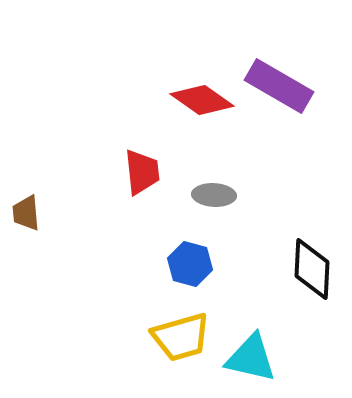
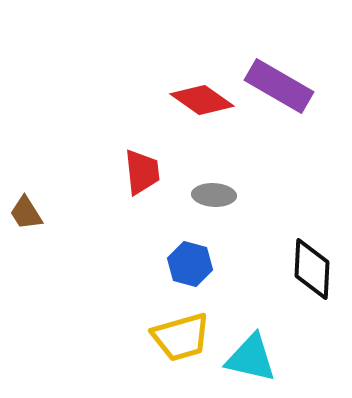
brown trapezoid: rotated 27 degrees counterclockwise
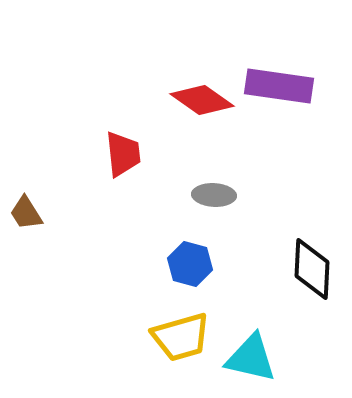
purple rectangle: rotated 22 degrees counterclockwise
red trapezoid: moved 19 px left, 18 px up
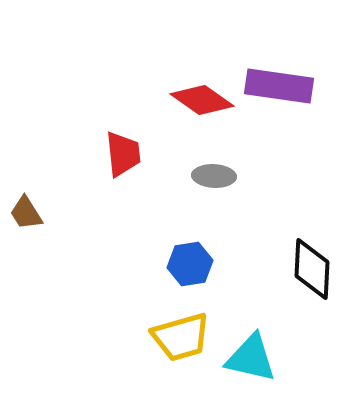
gray ellipse: moved 19 px up
blue hexagon: rotated 24 degrees counterclockwise
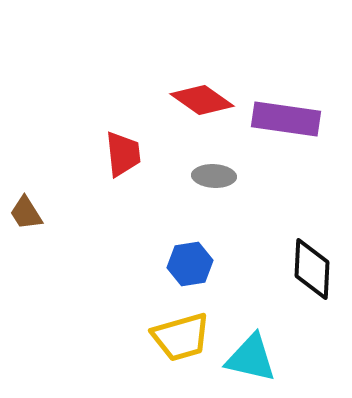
purple rectangle: moved 7 px right, 33 px down
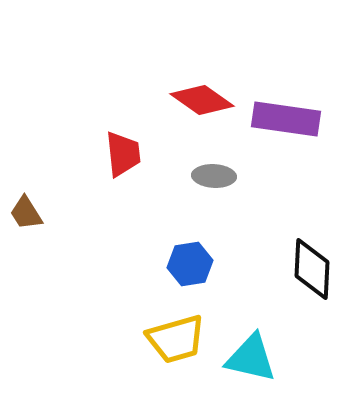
yellow trapezoid: moved 5 px left, 2 px down
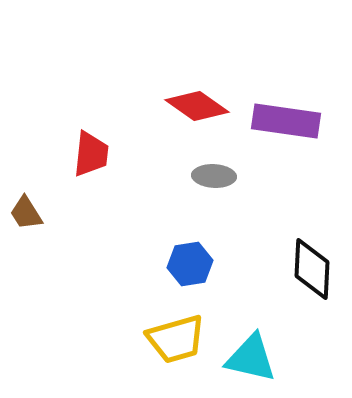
red diamond: moved 5 px left, 6 px down
purple rectangle: moved 2 px down
red trapezoid: moved 32 px left; rotated 12 degrees clockwise
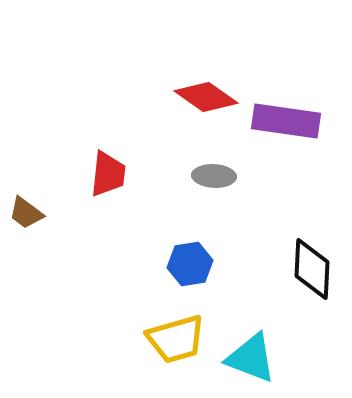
red diamond: moved 9 px right, 9 px up
red trapezoid: moved 17 px right, 20 px down
brown trapezoid: rotated 21 degrees counterclockwise
cyan triangle: rotated 8 degrees clockwise
